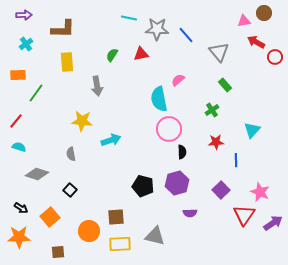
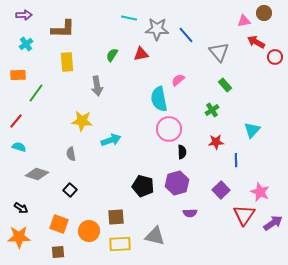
orange square at (50, 217): moved 9 px right, 7 px down; rotated 30 degrees counterclockwise
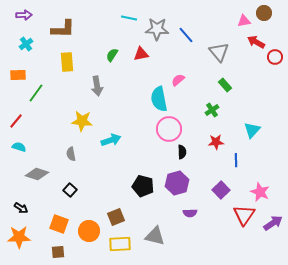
brown square at (116, 217): rotated 18 degrees counterclockwise
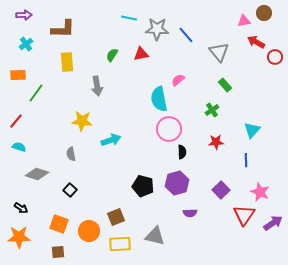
blue line at (236, 160): moved 10 px right
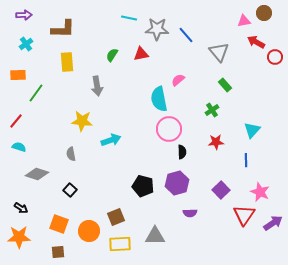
gray triangle at (155, 236): rotated 15 degrees counterclockwise
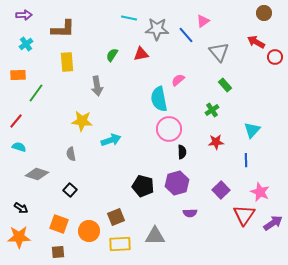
pink triangle at (244, 21): moved 41 px left; rotated 24 degrees counterclockwise
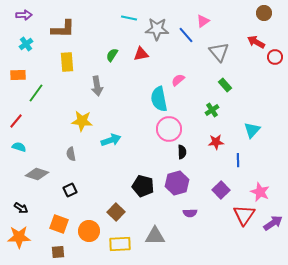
blue line at (246, 160): moved 8 px left
black square at (70, 190): rotated 24 degrees clockwise
brown square at (116, 217): moved 5 px up; rotated 24 degrees counterclockwise
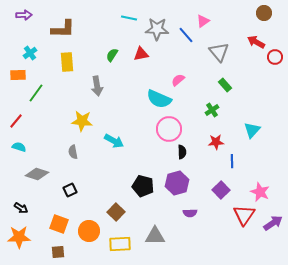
cyan cross at (26, 44): moved 4 px right, 9 px down
cyan semicircle at (159, 99): rotated 55 degrees counterclockwise
cyan arrow at (111, 140): moved 3 px right, 1 px down; rotated 48 degrees clockwise
gray semicircle at (71, 154): moved 2 px right, 2 px up
blue line at (238, 160): moved 6 px left, 1 px down
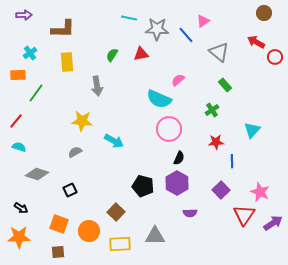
gray triangle at (219, 52): rotated 10 degrees counterclockwise
gray semicircle at (73, 152): moved 2 px right; rotated 72 degrees clockwise
black semicircle at (182, 152): moved 3 px left, 6 px down; rotated 24 degrees clockwise
purple hexagon at (177, 183): rotated 15 degrees counterclockwise
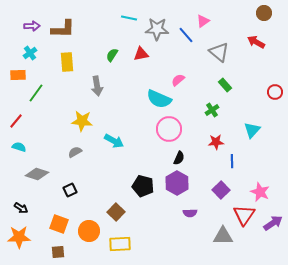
purple arrow at (24, 15): moved 8 px right, 11 px down
red circle at (275, 57): moved 35 px down
gray triangle at (155, 236): moved 68 px right
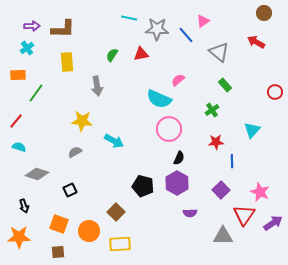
cyan cross at (30, 53): moved 3 px left, 5 px up
black arrow at (21, 208): moved 3 px right, 2 px up; rotated 40 degrees clockwise
